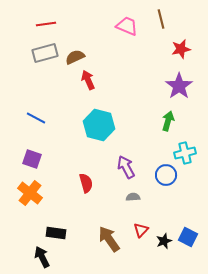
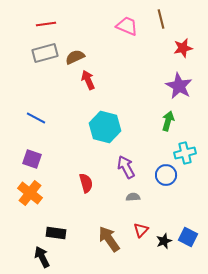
red star: moved 2 px right, 1 px up
purple star: rotated 8 degrees counterclockwise
cyan hexagon: moved 6 px right, 2 px down
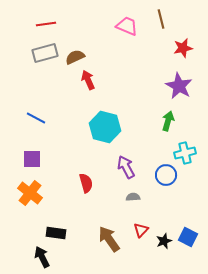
purple square: rotated 18 degrees counterclockwise
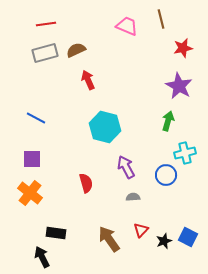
brown semicircle: moved 1 px right, 7 px up
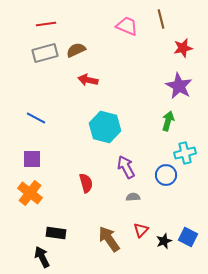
red arrow: rotated 54 degrees counterclockwise
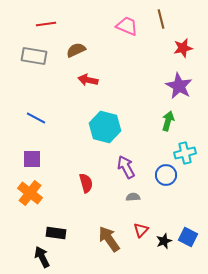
gray rectangle: moved 11 px left, 3 px down; rotated 25 degrees clockwise
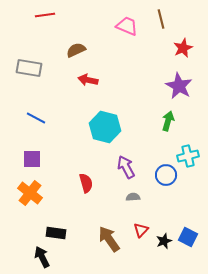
red line: moved 1 px left, 9 px up
red star: rotated 12 degrees counterclockwise
gray rectangle: moved 5 px left, 12 px down
cyan cross: moved 3 px right, 3 px down
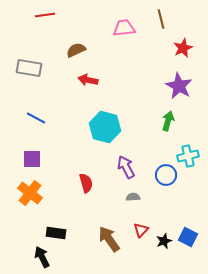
pink trapezoid: moved 3 px left, 2 px down; rotated 30 degrees counterclockwise
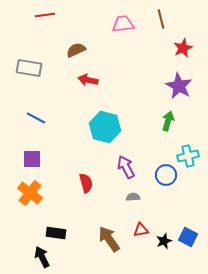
pink trapezoid: moved 1 px left, 4 px up
red triangle: rotated 35 degrees clockwise
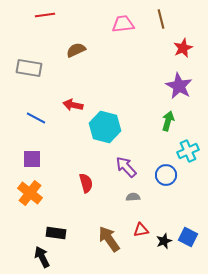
red arrow: moved 15 px left, 25 px down
cyan cross: moved 5 px up; rotated 10 degrees counterclockwise
purple arrow: rotated 15 degrees counterclockwise
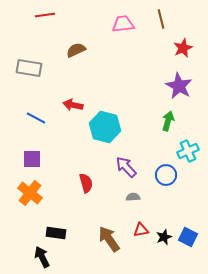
black star: moved 4 px up
